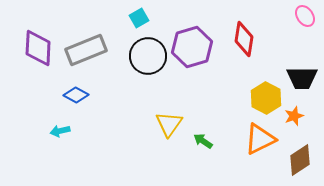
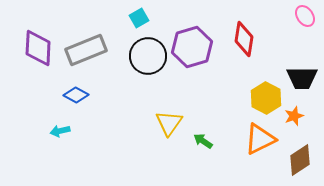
yellow triangle: moved 1 px up
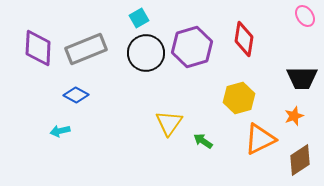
gray rectangle: moved 1 px up
black circle: moved 2 px left, 3 px up
yellow hexagon: moved 27 px left; rotated 16 degrees clockwise
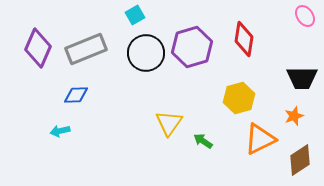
cyan square: moved 4 px left, 3 px up
purple diamond: rotated 21 degrees clockwise
blue diamond: rotated 30 degrees counterclockwise
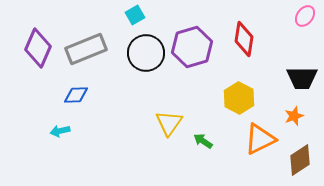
pink ellipse: rotated 70 degrees clockwise
yellow hexagon: rotated 16 degrees counterclockwise
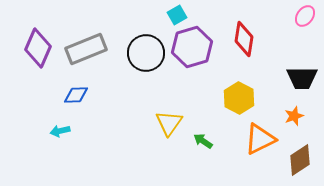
cyan square: moved 42 px right
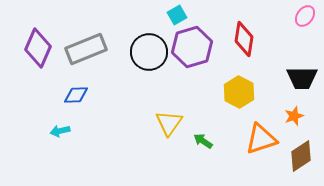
black circle: moved 3 px right, 1 px up
yellow hexagon: moved 6 px up
orange triangle: moved 1 px right; rotated 8 degrees clockwise
brown diamond: moved 1 px right, 4 px up
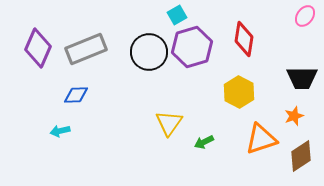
green arrow: moved 1 px right, 1 px down; rotated 60 degrees counterclockwise
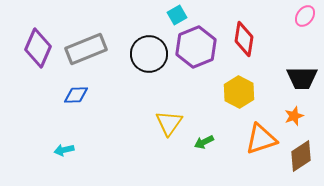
purple hexagon: moved 4 px right; rotated 6 degrees counterclockwise
black circle: moved 2 px down
cyan arrow: moved 4 px right, 19 px down
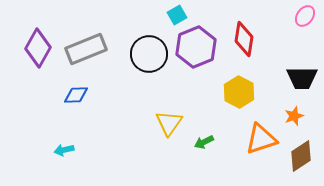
purple diamond: rotated 6 degrees clockwise
